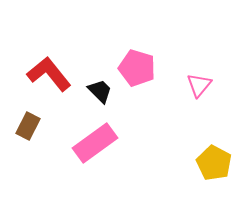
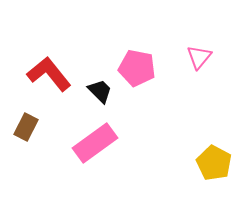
pink pentagon: rotated 6 degrees counterclockwise
pink triangle: moved 28 px up
brown rectangle: moved 2 px left, 1 px down
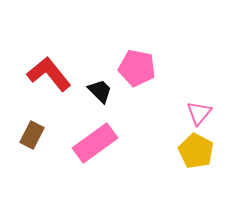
pink triangle: moved 56 px down
brown rectangle: moved 6 px right, 8 px down
yellow pentagon: moved 18 px left, 12 px up
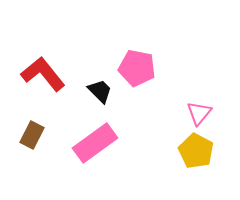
red L-shape: moved 6 px left
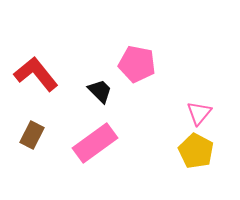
pink pentagon: moved 4 px up
red L-shape: moved 7 px left
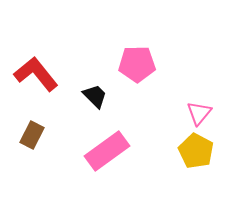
pink pentagon: rotated 12 degrees counterclockwise
black trapezoid: moved 5 px left, 5 px down
pink rectangle: moved 12 px right, 8 px down
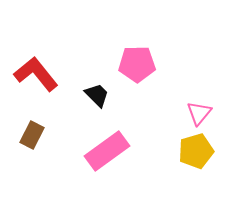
black trapezoid: moved 2 px right, 1 px up
yellow pentagon: rotated 28 degrees clockwise
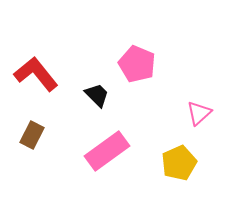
pink pentagon: rotated 24 degrees clockwise
pink triangle: rotated 8 degrees clockwise
yellow pentagon: moved 17 px left, 12 px down; rotated 8 degrees counterclockwise
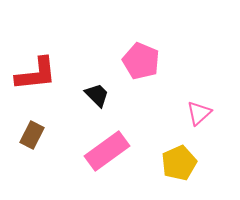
pink pentagon: moved 4 px right, 3 px up
red L-shape: rotated 123 degrees clockwise
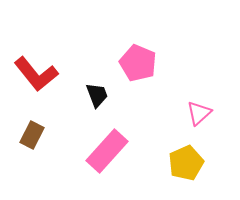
pink pentagon: moved 3 px left, 2 px down
red L-shape: rotated 57 degrees clockwise
black trapezoid: rotated 24 degrees clockwise
pink rectangle: rotated 12 degrees counterclockwise
yellow pentagon: moved 7 px right
